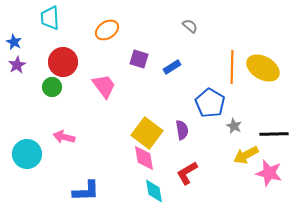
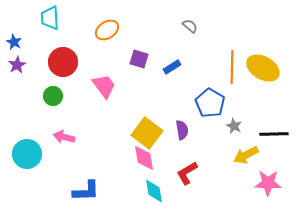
green circle: moved 1 px right, 9 px down
pink star: moved 1 px left, 10 px down; rotated 12 degrees counterclockwise
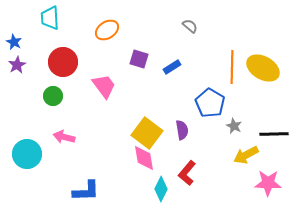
red L-shape: rotated 20 degrees counterclockwise
cyan diamond: moved 7 px right, 2 px up; rotated 35 degrees clockwise
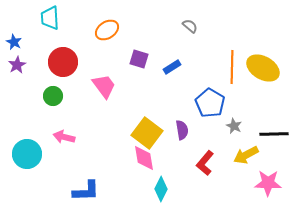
red L-shape: moved 18 px right, 10 px up
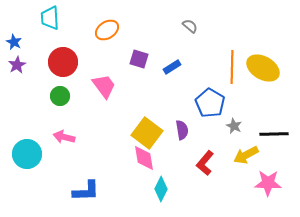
green circle: moved 7 px right
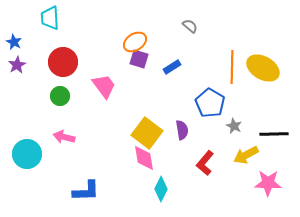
orange ellipse: moved 28 px right, 12 px down
